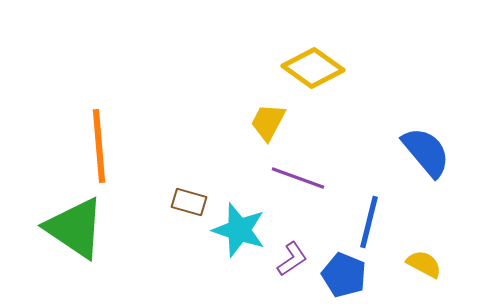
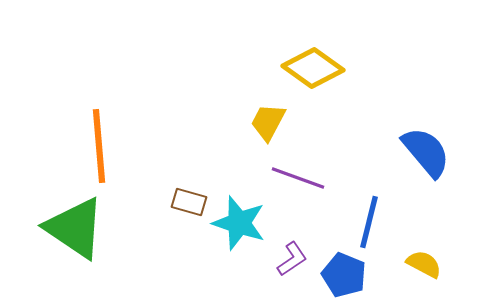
cyan star: moved 7 px up
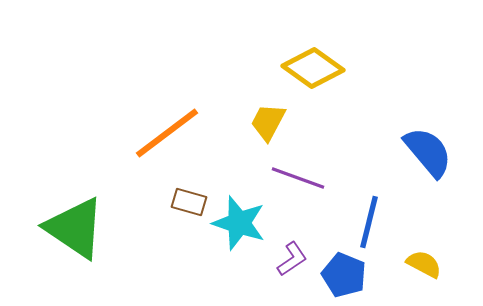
orange line: moved 68 px right, 13 px up; rotated 58 degrees clockwise
blue semicircle: moved 2 px right
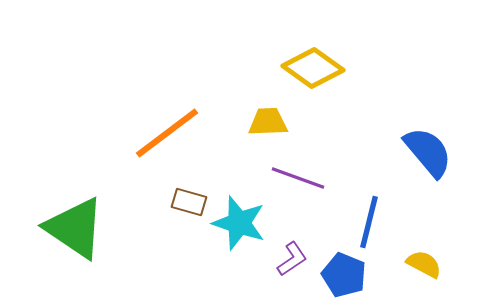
yellow trapezoid: rotated 60 degrees clockwise
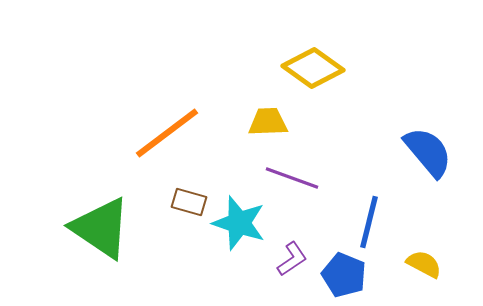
purple line: moved 6 px left
green triangle: moved 26 px right
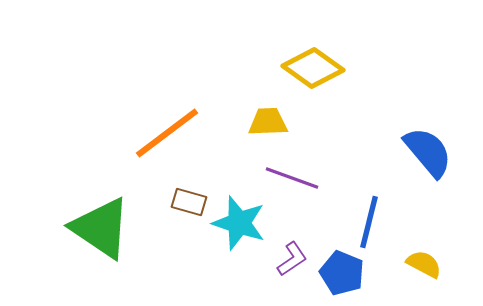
blue pentagon: moved 2 px left, 2 px up
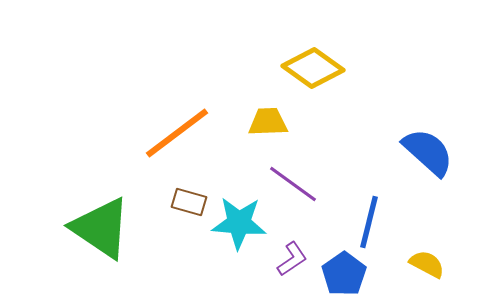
orange line: moved 10 px right
blue semicircle: rotated 8 degrees counterclockwise
purple line: moved 1 px right, 6 px down; rotated 16 degrees clockwise
cyan star: rotated 14 degrees counterclockwise
yellow semicircle: moved 3 px right
blue pentagon: moved 2 px right, 1 px down; rotated 15 degrees clockwise
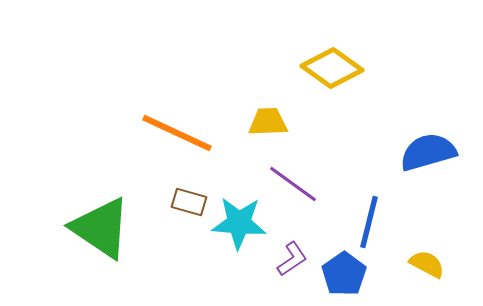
yellow diamond: moved 19 px right
orange line: rotated 62 degrees clockwise
blue semicircle: rotated 58 degrees counterclockwise
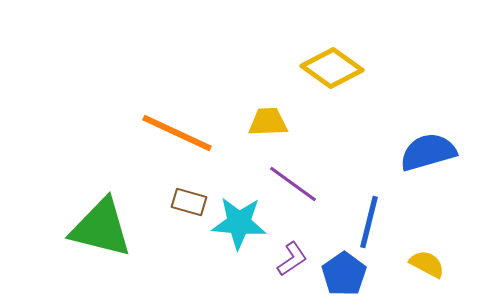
green triangle: rotated 20 degrees counterclockwise
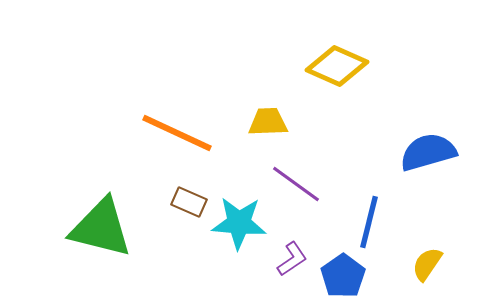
yellow diamond: moved 5 px right, 2 px up; rotated 12 degrees counterclockwise
purple line: moved 3 px right
brown rectangle: rotated 8 degrees clockwise
yellow semicircle: rotated 84 degrees counterclockwise
blue pentagon: moved 1 px left, 2 px down
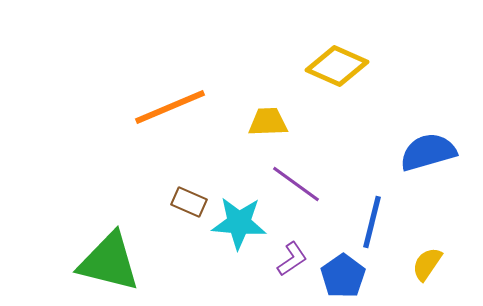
orange line: moved 7 px left, 26 px up; rotated 48 degrees counterclockwise
blue line: moved 3 px right
green triangle: moved 8 px right, 34 px down
